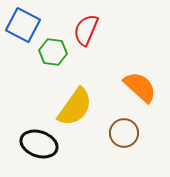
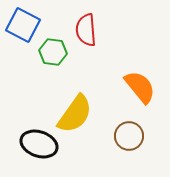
red semicircle: rotated 28 degrees counterclockwise
orange semicircle: rotated 9 degrees clockwise
yellow semicircle: moved 7 px down
brown circle: moved 5 px right, 3 px down
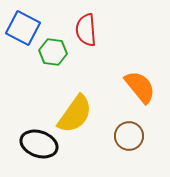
blue square: moved 3 px down
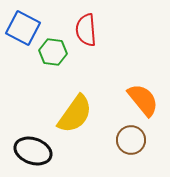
orange semicircle: moved 3 px right, 13 px down
brown circle: moved 2 px right, 4 px down
black ellipse: moved 6 px left, 7 px down
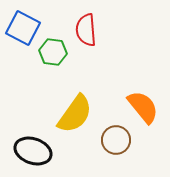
orange semicircle: moved 7 px down
brown circle: moved 15 px left
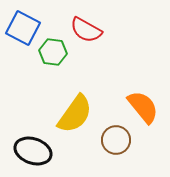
red semicircle: rotated 56 degrees counterclockwise
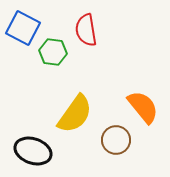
red semicircle: rotated 52 degrees clockwise
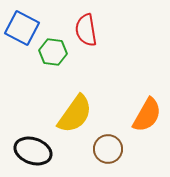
blue square: moved 1 px left
orange semicircle: moved 4 px right, 8 px down; rotated 69 degrees clockwise
brown circle: moved 8 px left, 9 px down
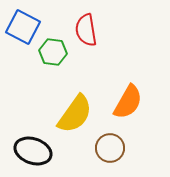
blue square: moved 1 px right, 1 px up
orange semicircle: moved 19 px left, 13 px up
brown circle: moved 2 px right, 1 px up
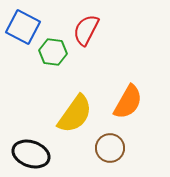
red semicircle: rotated 36 degrees clockwise
black ellipse: moved 2 px left, 3 px down
